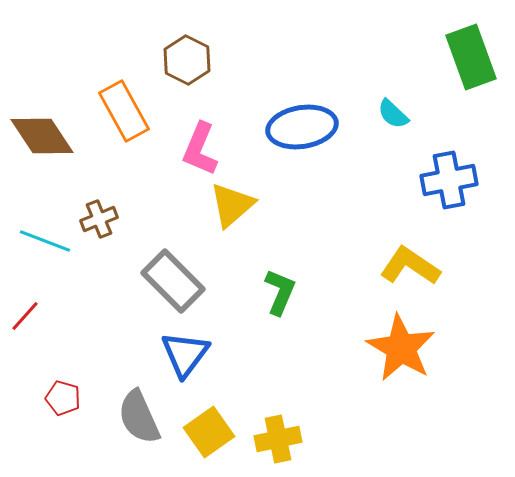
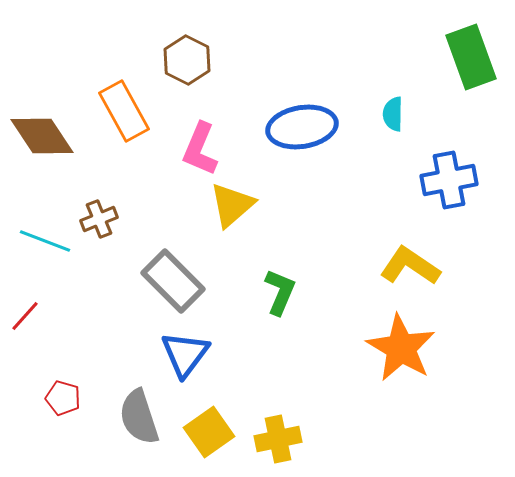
cyan semicircle: rotated 48 degrees clockwise
gray semicircle: rotated 6 degrees clockwise
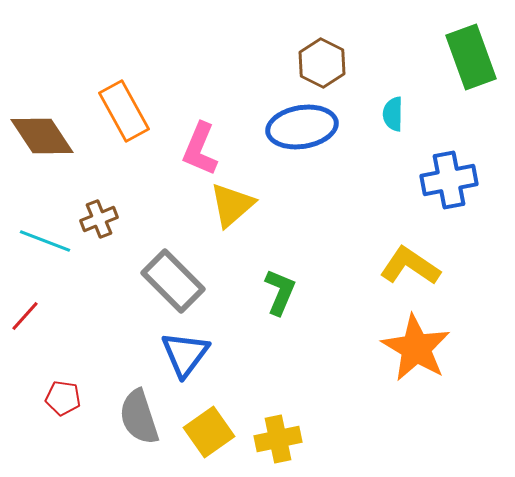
brown hexagon: moved 135 px right, 3 px down
orange star: moved 15 px right
red pentagon: rotated 8 degrees counterclockwise
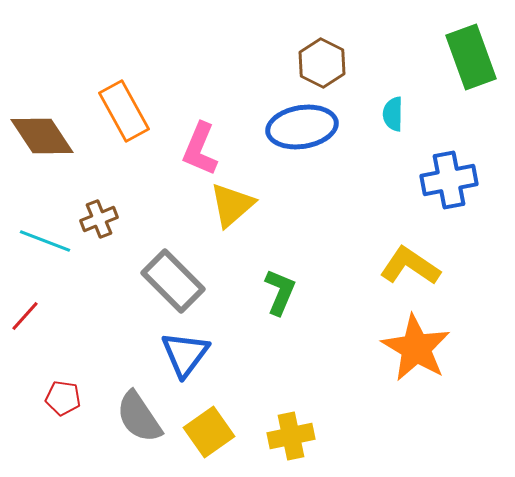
gray semicircle: rotated 16 degrees counterclockwise
yellow cross: moved 13 px right, 3 px up
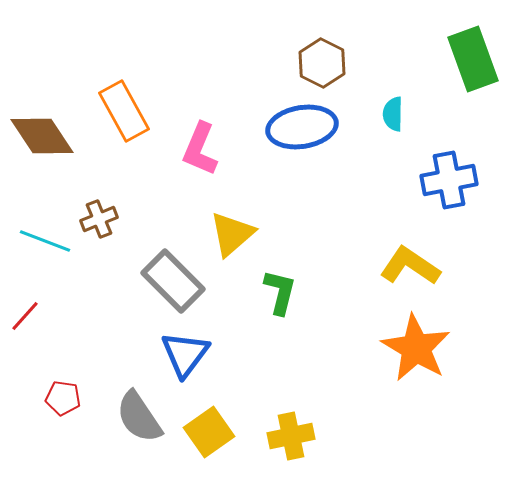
green rectangle: moved 2 px right, 2 px down
yellow triangle: moved 29 px down
green L-shape: rotated 9 degrees counterclockwise
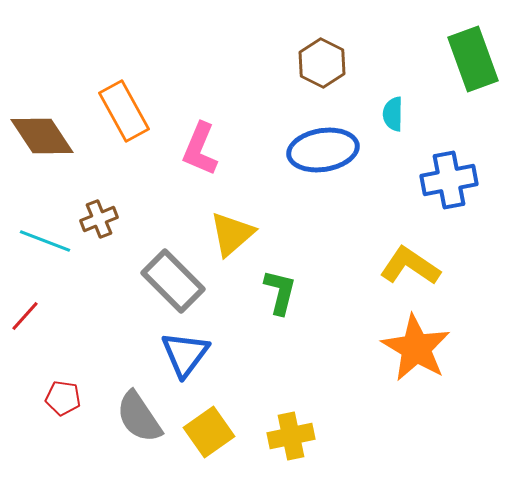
blue ellipse: moved 21 px right, 23 px down
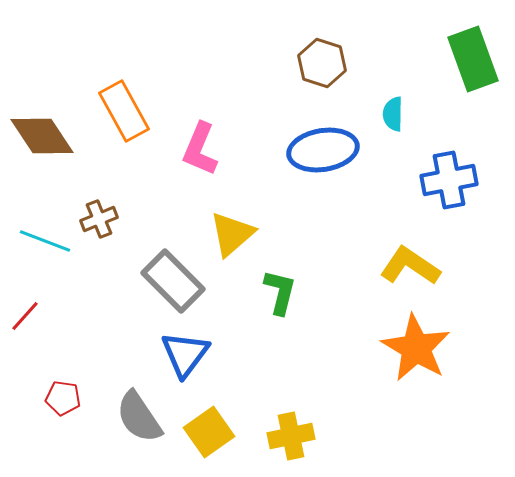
brown hexagon: rotated 9 degrees counterclockwise
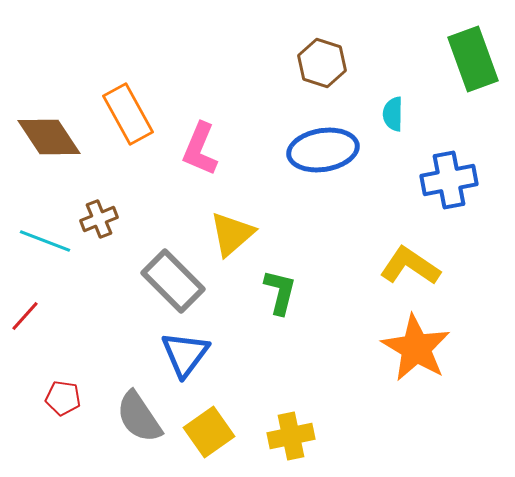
orange rectangle: moved 4 px right, 3 px down
brown diamond: moved 7 px right, 1 px down
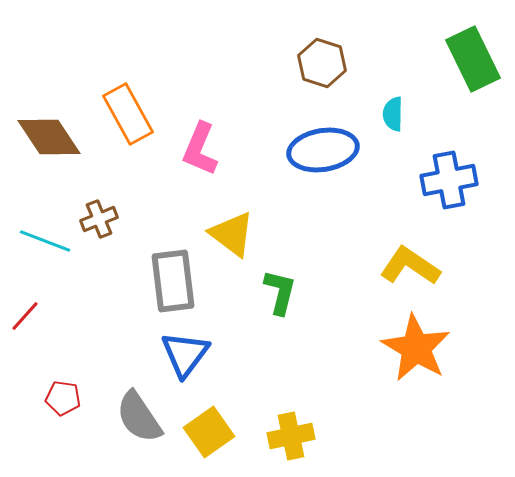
green rectangle: rotated 6 degrees counterclockwise
yellow triangle: rotated 42 degrees counterclockwise
gray rectangle: rotated 38 degrees clockwise
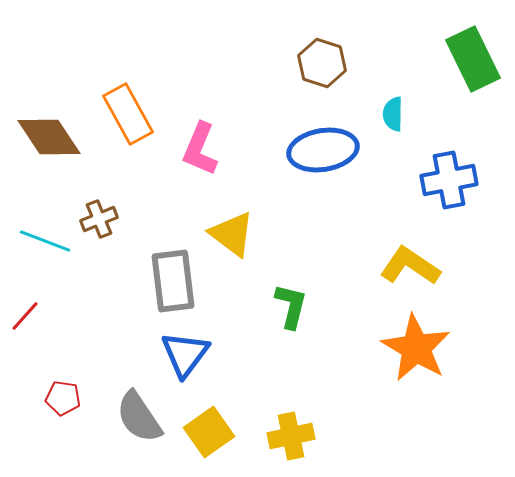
green L-shape: moved 11 px right, 14 px down
